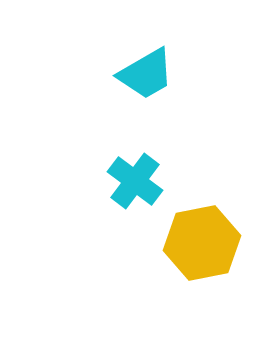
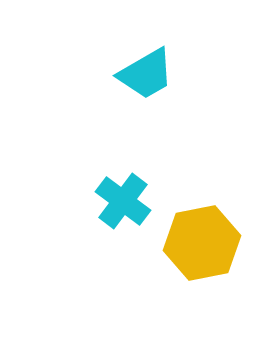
cyan cross: moved 12 px left, 20 px down
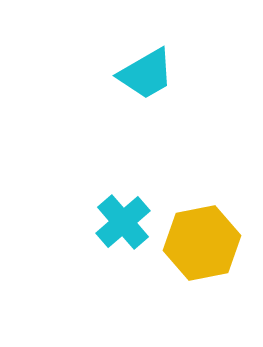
cyan cross: moved 21 px down; rotated 12 degrees clockwise
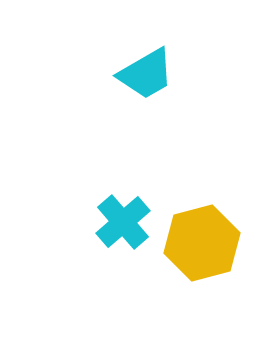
yellow hexagon: rotated 4 degrees counterclockwise
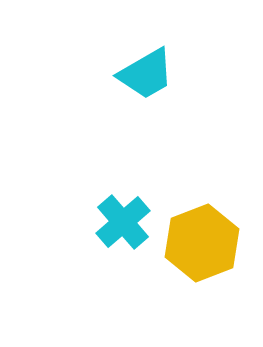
yellow hexagon: rotated 6 degrees counterclockwise
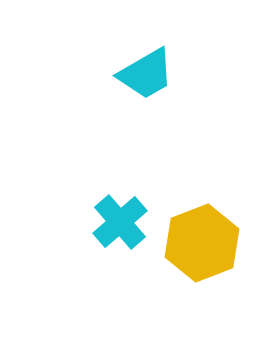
cyan cross: moved 3 px left
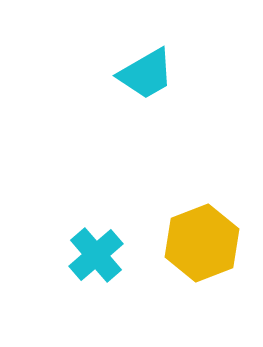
cyan cross: moved 24 px left, 33 px down
